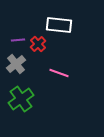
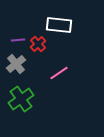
pink line: rotated 54 degrees counterclockwise
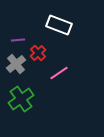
white rectangle: rotated 15 degrees clockwise
red cross: moved 9 px down
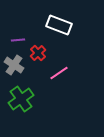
gray cross: moved 2 px left, 1 px down; rotated 18 degrees counterclockwise
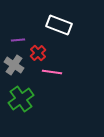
pink line: moved 7 px left, 1 px up; rotated 42 degrees clockwise
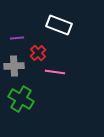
purple line: moved 1 px left, 2 px up
gray cross: moved 1 px down; rotated 36 degrees counterclockwise
pink line: moved 3 px right
green cross: rotated 25 degrees counterclockwise
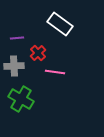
white rectangle: moved 1 px right, 1 px up; rotated 15 degrees clockwise
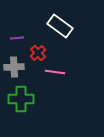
white rectangle: moved 2 px down
gray cross: moved 1 px down
green cross: rotated 30 degrees counterclockwise
